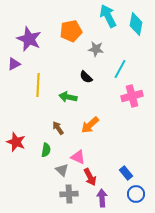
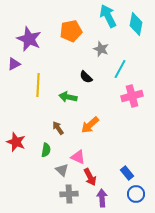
gray star: moved 5 px right; rotated 14 degrees clockwise
blue rectangle: moved 1 px right
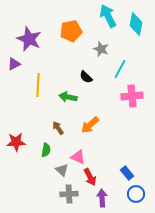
pink cross: rotated 10 degrees clockwise
red star: rotated 24 degrees counterclockwise
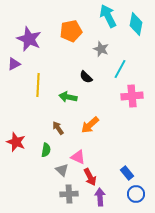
red star: rotated 24 degrees clockwise
purple arrow: moved 2 px left, 1 px up
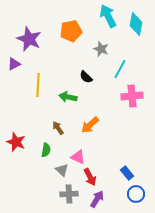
purple arrow: moved 3 px left, 2 px down; rotated 36 degrees clockwise
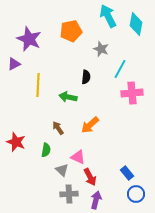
black semicircle: rotated 128 degrees counterclockwise
pink cross: moved 3 px up
purple arrow: moved 1 px left, 1 px down; rotated 18 degrees counterclockwise
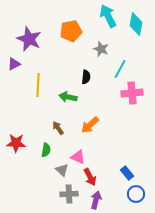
red star: moved 1 px down; rotated 18 degrees counterclockwise
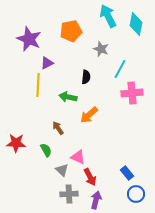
purple triangle: moved 33 px right, 1 px up
orange arrow: moved 1 px left, 10 px up
green semicircle: rotated 40 degrees counterclockwise
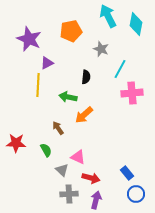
orange arrow: moved 5 px left
red arrow: moved 1 px right, 1 px down; rotated 48 degrees counterclockwise
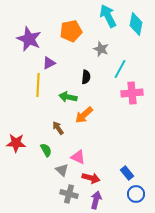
purple triangle: moved 2 px right
gray cross: rotated 18 degrees clockwise
